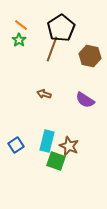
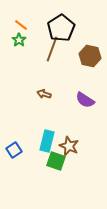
blue square: moved 2 px left, 5 px down
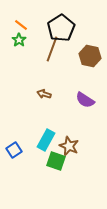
cyan rectangle: moved 1 px left, 1 px up; rotated 15 degrees clockwise
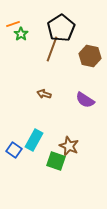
orange line: moved 8 px left, 1 px up; rotated 56 degrees counterclockwise
green star: moved 2 px right, 6 px up
cyan rectangle: moved 12 px left
blue square: rotated 21 degrees counterclockwise
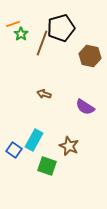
black pentagon: rotated 16 degrees clockwise
brown line: moved 10 px left, 6 px up
purple semicircle: moved 7 px down
green square: moved 9 px left, 5 px down
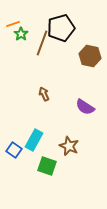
brown arrow: rotated 48 degrees clockwise
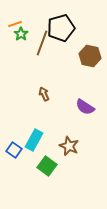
orange line: moved 2 px right
green square: rotated 18 degrees clockwise
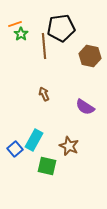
black pentagon: rotated 8 degrees clockwise
brown line: moved 2 px right, 3 px down; rotated 25 degrees counterclockwise
blue square: moved 1 px right, 1 px up; rotated 14 degrees clockwise
green square: rotated 24 degrees counterclockwise
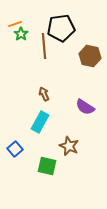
cyan rectangle: moved 6 px right, 18 px up
